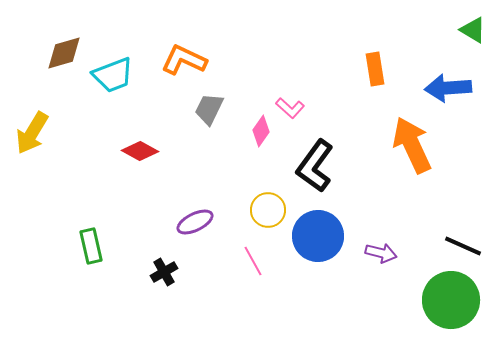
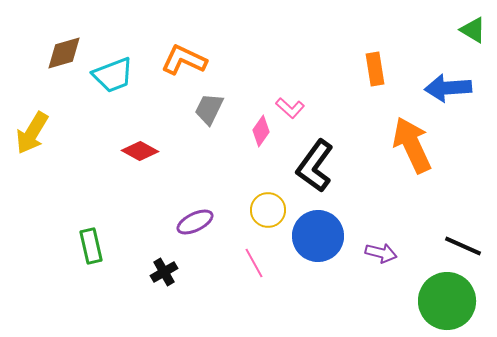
pink line: moved 1 px right, 2 px down
green circle: moved 4 px left, 1 px down
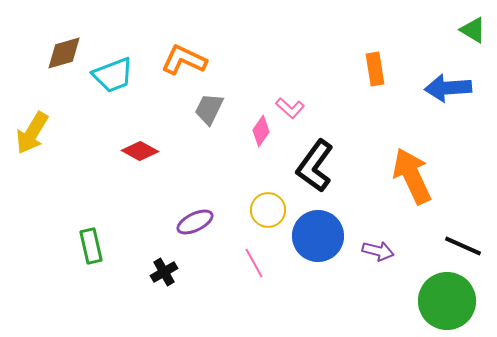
orange arrow: moved 31 px down
purple arrow: moved 3 px left, 2 px up
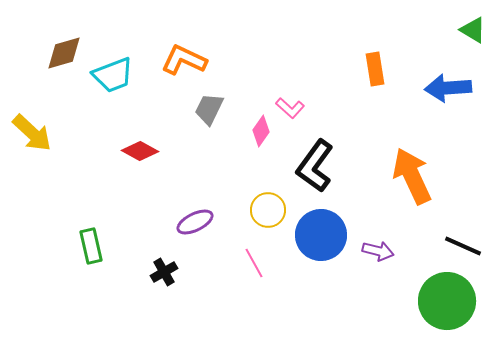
yellow arrow: rotated 78 degrees counterclockwise
blue circle: moved 3 px right, 1 px up
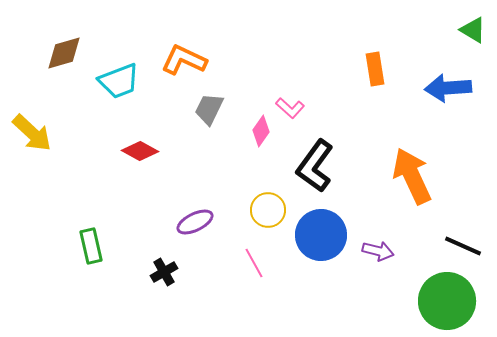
cyan trapezoid: moved 6 px right, 6 px down
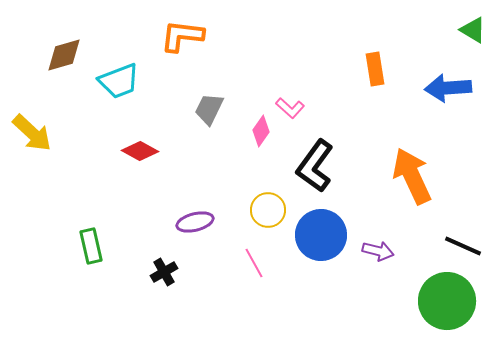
brown diamond: moved 2 px down
orange L-shape: moved 2 px left, 24 px up; rotated 18 degrees counterclockwise
purple ellipse: rotated 12 degrees clockwise
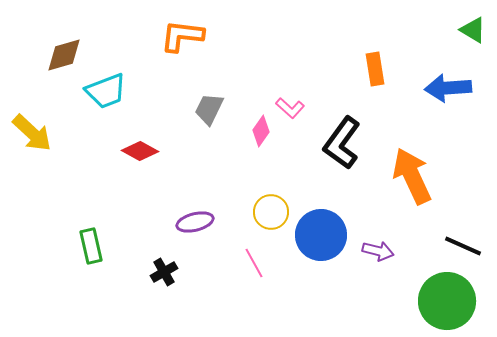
cyan trapezoid: moved 13 px left, 10 px down
black L-shape: moved 27 px right, 23 px up
yellow circle: moved 3 px right, 2 px down
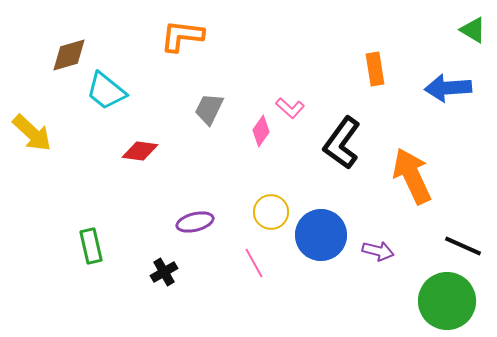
brown diamond: moved 5 px right
cyan trapezoid: rotated 60 degrees clockwise
red diamond: rotated 21 degrees counterclockwise
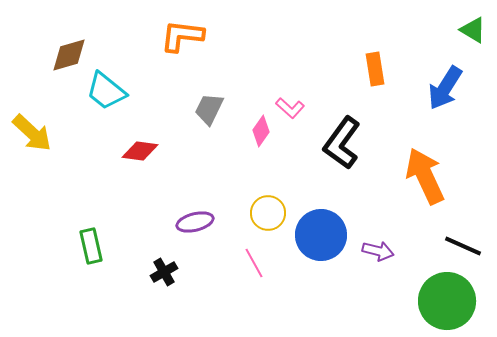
blue arrow: moved 3 px left; rotated 54 degrees counterclockwise
orange arrow: moved 13 px right
yellow circle: moved 3 px left, 1 px down
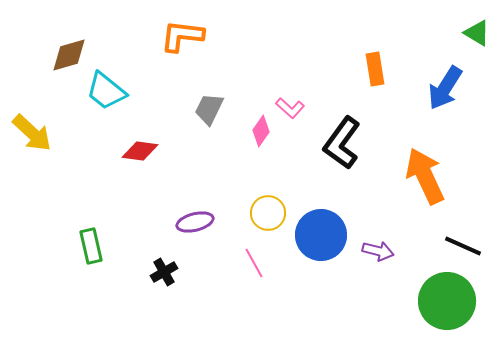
green triangle: moved 4 px right, 3 px down
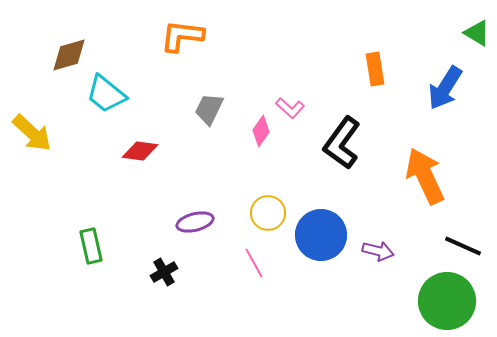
cyan trapezoid: moved 3 px down
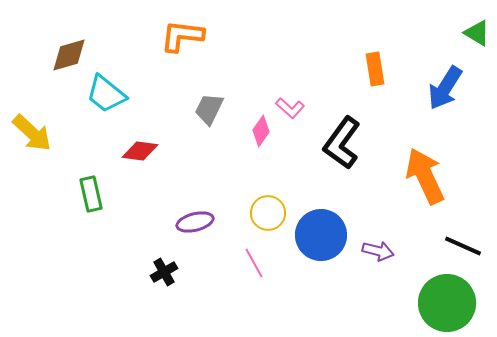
green rectangle: moved 52 px up
green circle: moved 2 px down
